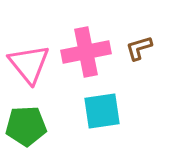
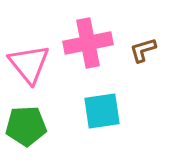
brown L-shape: moved 4 px right, 2 px down
pink cross: moved 2 px right, 9 px up
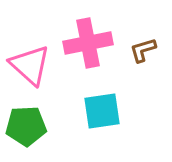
pink triangle: moved 1 px right, 1 px down; rotated 9 degrees counterclockwise
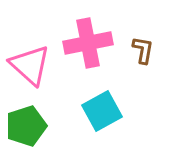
brown L-shape: rotated 116 degrees clockwise
cyan square: rotated 21 degrees counterclockwise
green pentagon: rotated 15 degrees counterclockwise
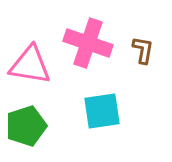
pink cross: rotated 30 degrees clockwise
pink triangle: rotated 33 degrees counterclockwise
cyan square: rotated 21 degrees clockwise
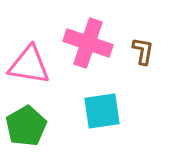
brown L-shape: moved 1 px down
pink triangle: moved 1 px left
green pentagon: rotated 12 degrees counterclockwise
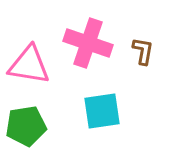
green pentagon: rotated 21 degrees clockwise
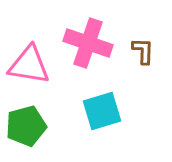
brown L-shape: rotated 8 degrees counterclockwise
cyan square: rotated 9 degrees counterclockwise
green pentagon: rotated 6 degrees counterclockwise
